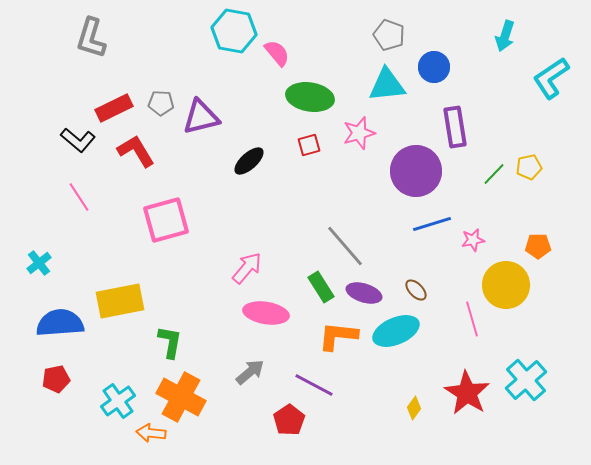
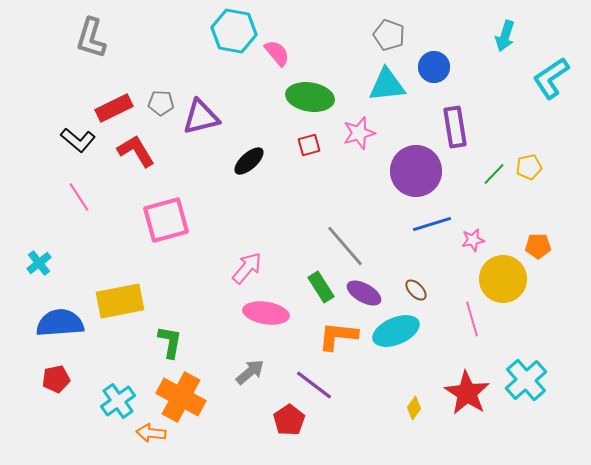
yellow circle at (506, 285): moved 3 px left, 6 px up
purple ellipse at (364, 293): rotated 12 degrees clockwise
purple line at (314, 385): rotated 9 degrees clockwise
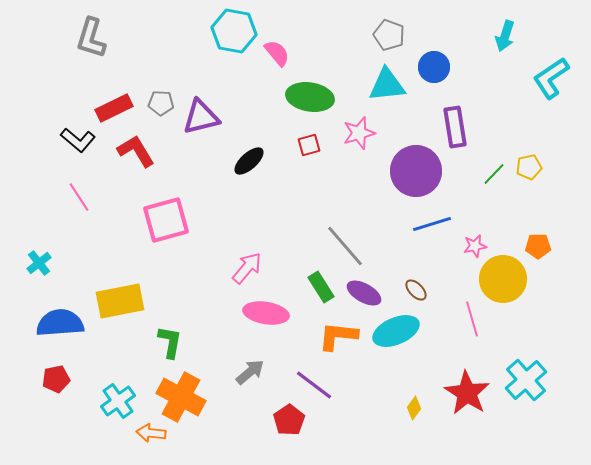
pink star at (473, 240): moved 2 px right, 6 px down
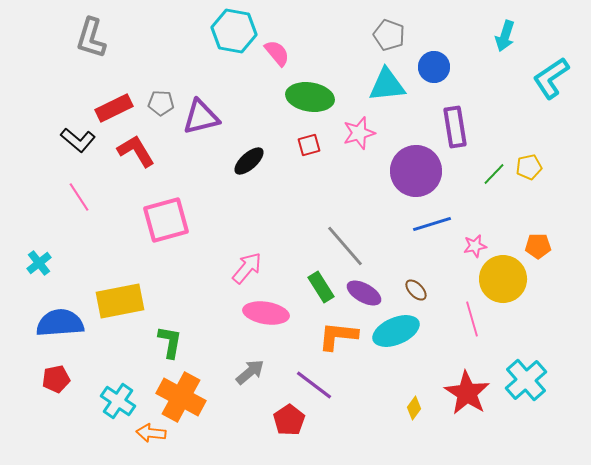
cyan cross at (118, 401): rotated 20 degrees counterclockwise
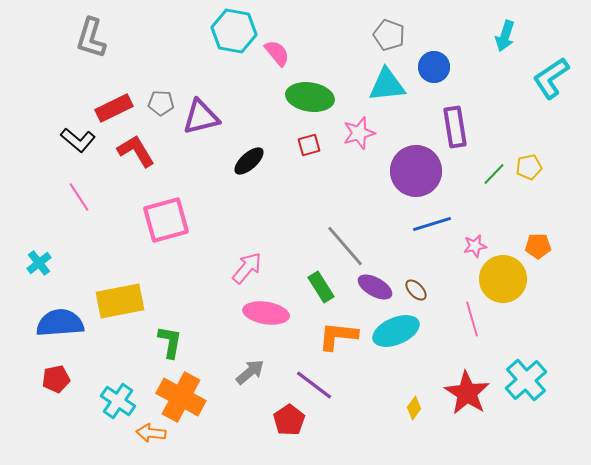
purple ellipse at (364, 293): moved 11 px right, 6 px up
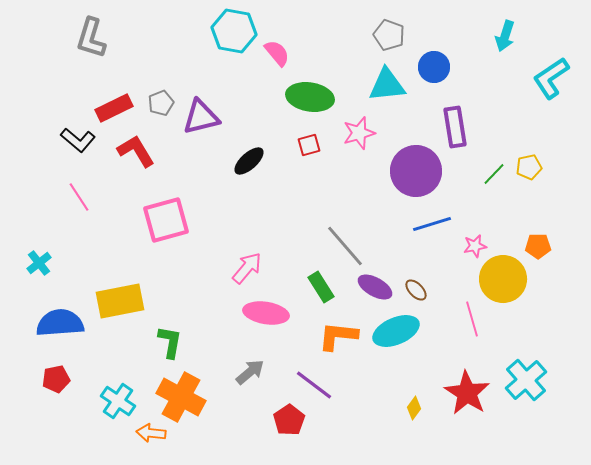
gray pentagon at (161, 103): rotated 25 degrees counterclockwise
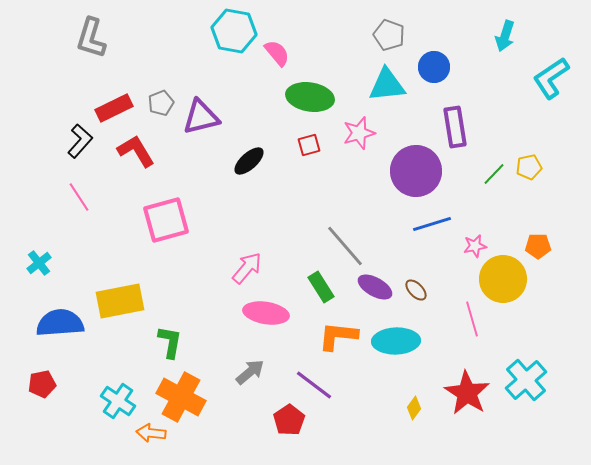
black L-shape at (78, 140): moved 2 px right, 1 px down; rotated 88 degrees counterclockwise
cyan ellipse at (396, 331): moved 10 px down; rotated 21 degrees clockwise
red pentagon at (56, 379): moved 14 px left, 5 px down
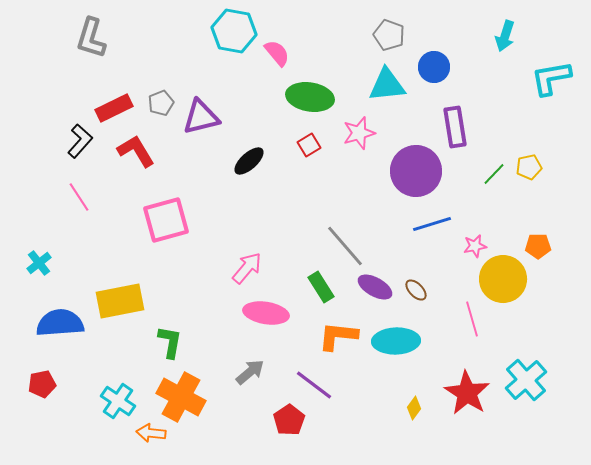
cyan L-shape at (551, 78): rotated 24 degrees clockwise
red square at (309, 145): rotated 15 degrees counterclockwise
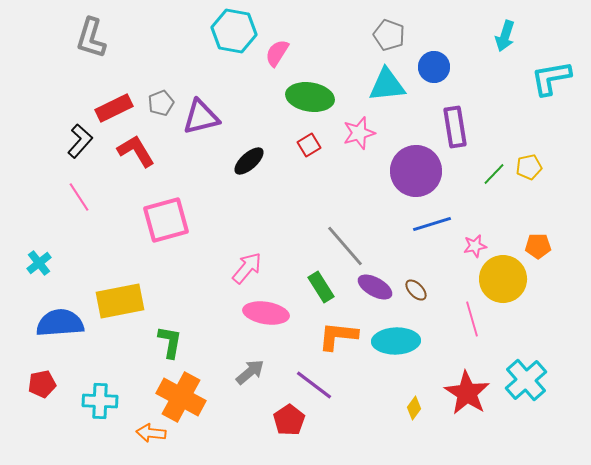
pink semicircle at (277, 53): rotated 108 degrees counterclockwise
cyan cross at (118, 401): moved 18 px left; rotated 32 degrees counterclockwise
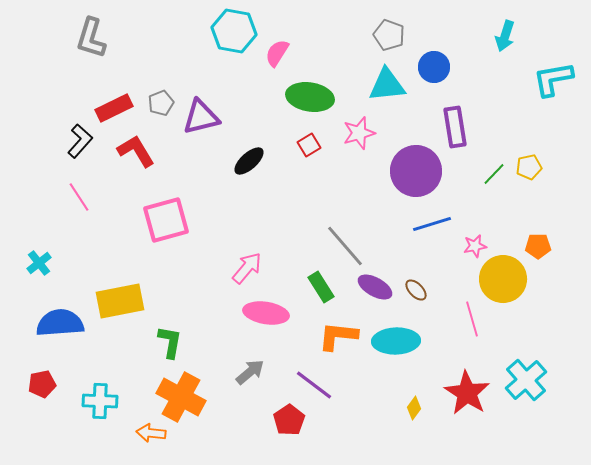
cyan L-shape at (551, 78): moved 2 px right, 1 px down
